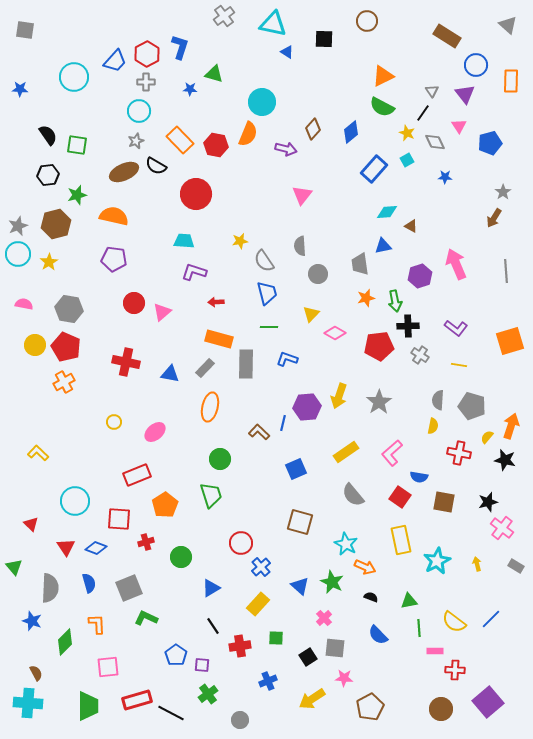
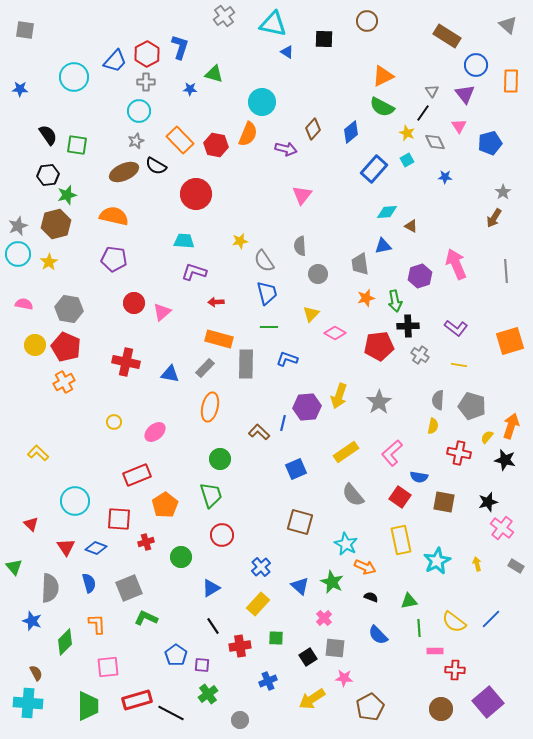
green star at (77, 195): moved 10 px left
red circle at (241, 543): moved 19 px left, 8 px up
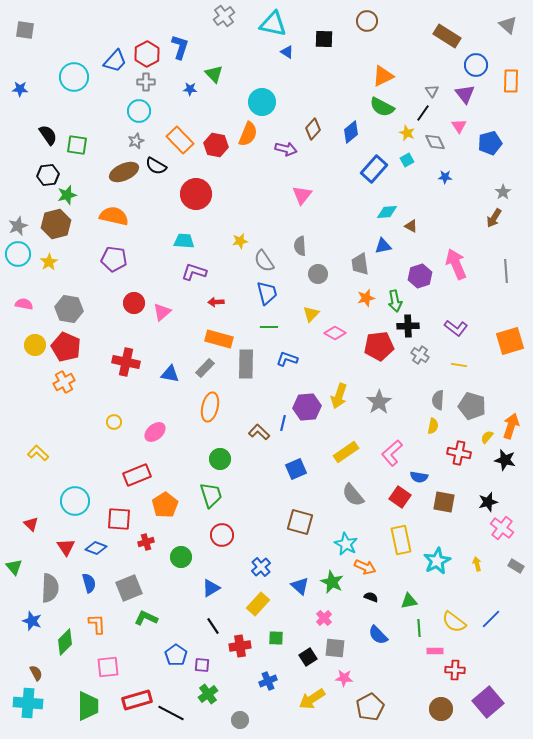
green triangle at (214, 74): rotated 30 degrees clockwise
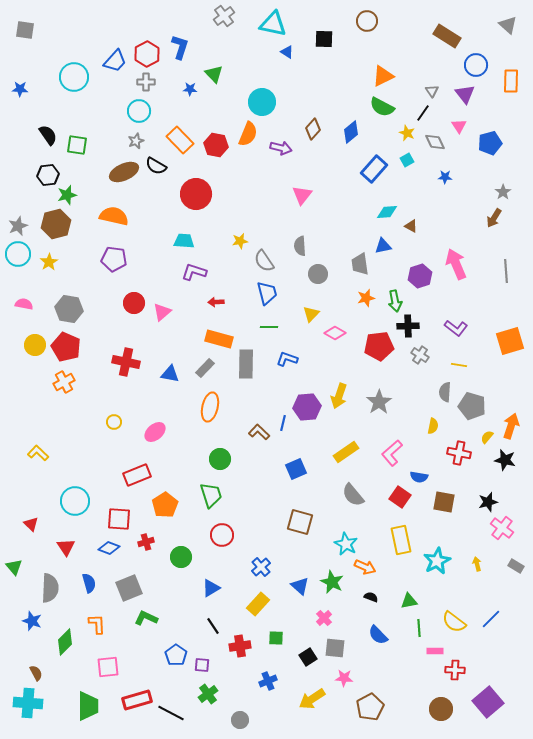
purple arrow at (286, 149): moved 5 px left, 1 px up
gray semicircle at (438, 400): moved 7 px right, 8 px up
blue diamond at (96, 548): moved 13 px right
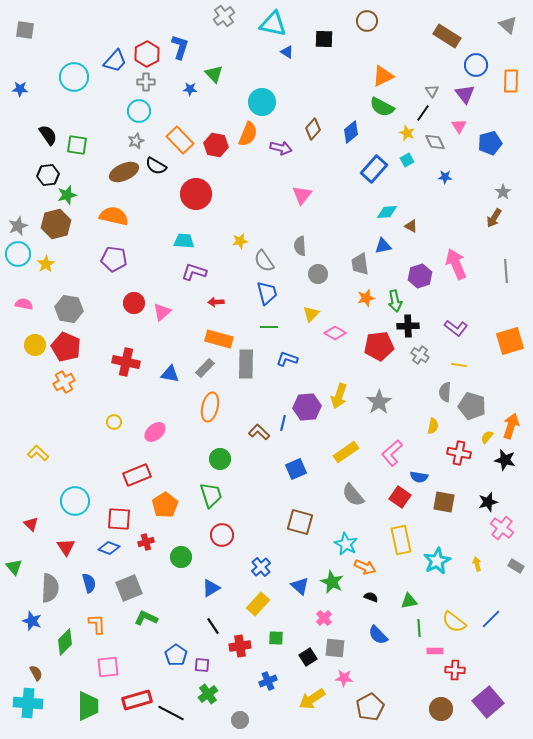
yellow star at (49, 262): moved 3 px left, 2 px down
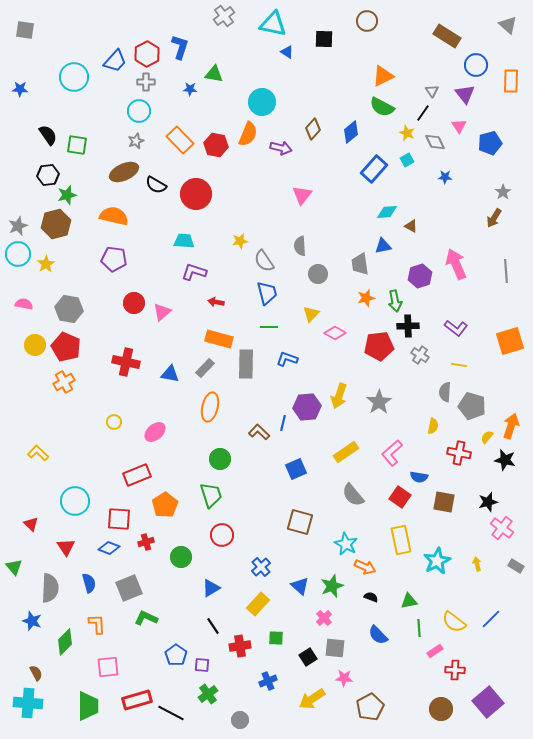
green triangle at (214, 74): rotated 36 degrees counterclockwise
black semicircle at (156, 166): moved 19 px down
red arrow at (216, 302): rotated 14 degrees clockwise
green star at (332, 582): moved 4 px down; rotated 25 degrees clockwise
pink rectangle at (435, 651): rotated 35 degrees counterclockwise
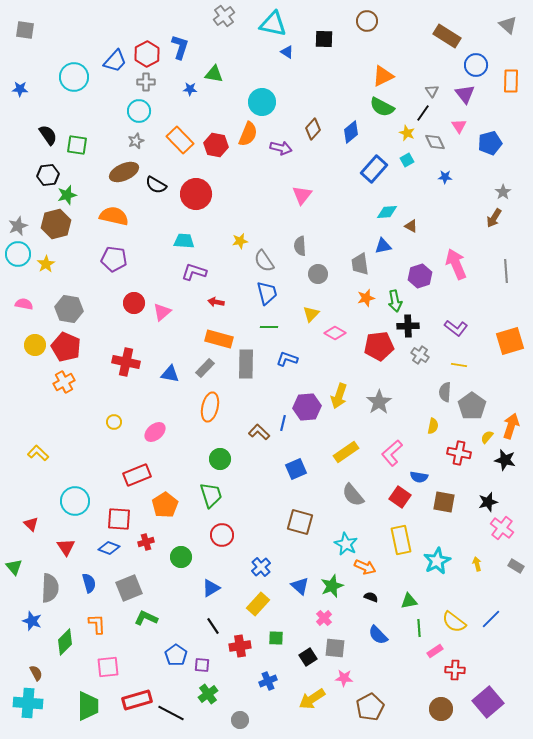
gray pentagon at (472, 406): rotated 20 degrees clockwise
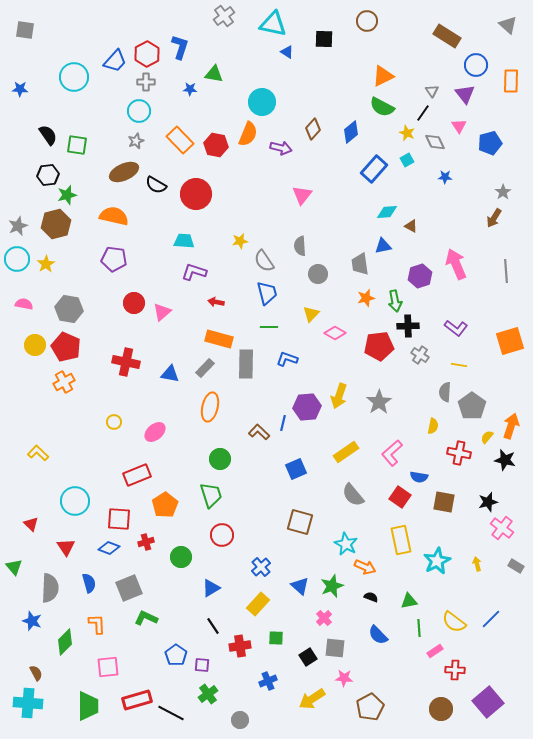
cyan circle at (18, 254): moved 1 px left, 5 px down
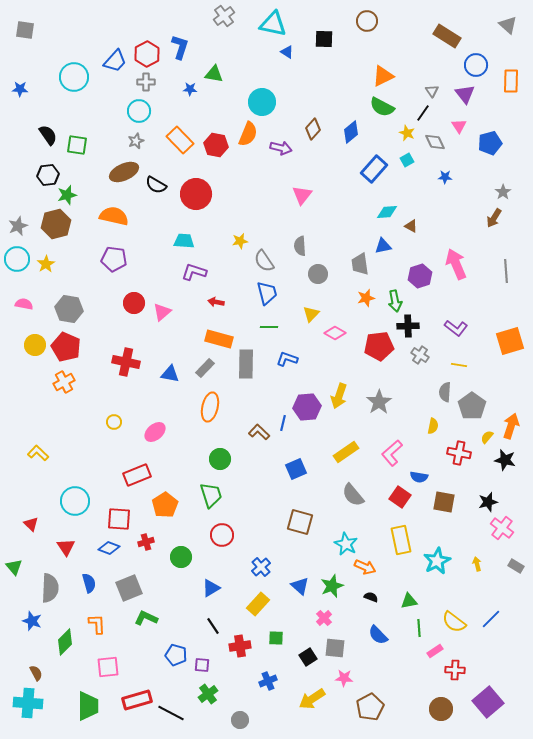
blue pentagon at (176, 655): rotated 20 degrees counterclockwise
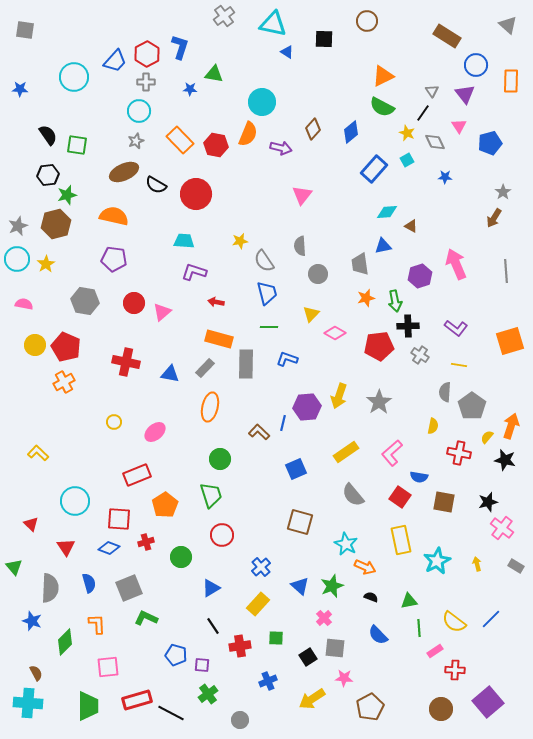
gray hexagon at (69, 309): moved 16 px right, 8 px up
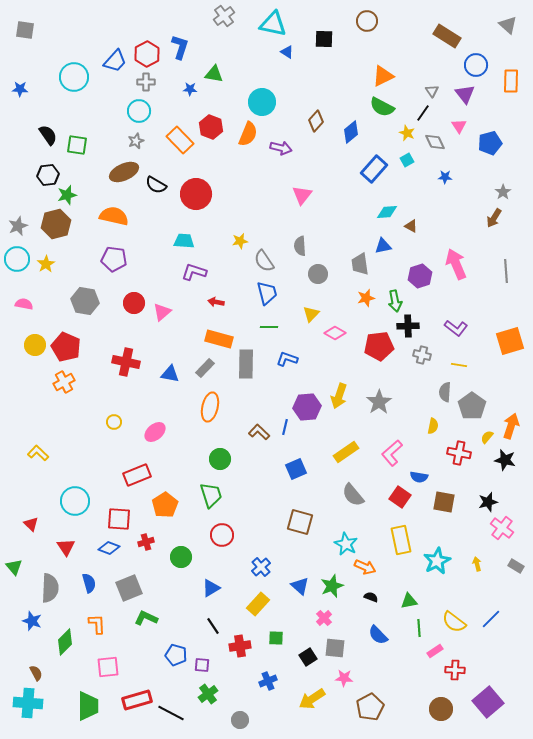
brown diamond at (313, 129): moved 3 px right, 8 px up
red hexagon at (216, 145): moved 5 px left, 18 px up; rotated 10 degrees clockwise
gray cross at (420, 355): moved 2 px right; rotated 18 degrees counterclockwise
blue line at (283, 423): moved 2 px right, 4 px down
